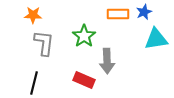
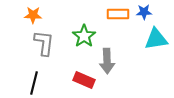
blue star: rotated 21 degrees clockwise
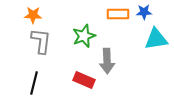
green star: rotated 15 degrees clockwise
gray L-shape: moved 3 px left, 2 px up
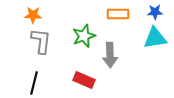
blue star: moved 11 px right
cyan triangle: moved 1 px left, 1 px up
gray arrow: moved 3 px right, 6 px up
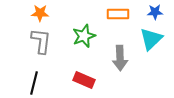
orange star: moved 7 px right, 2 px up
cyan triangle: moved 4 px left, 1 px down; rotated 35 degrees counterclockwise
gray arrow: moved 10 px right, 3 px down
